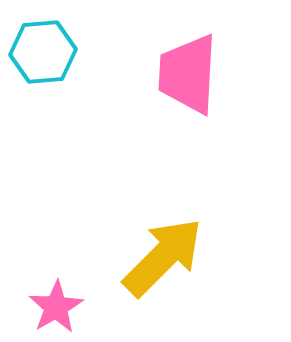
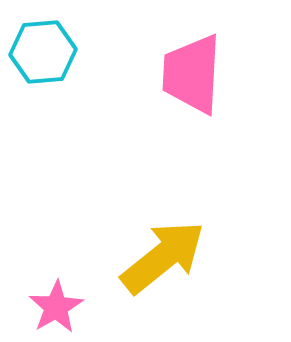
pink trapezoid: moved 4 px right
yellow arrow: rotated 6 degrees clockwise
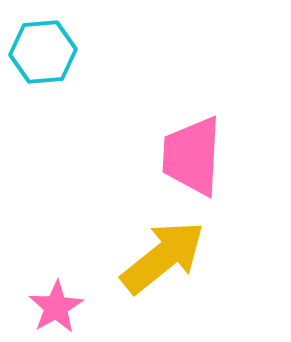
pink trapezoid: moved 82 px down
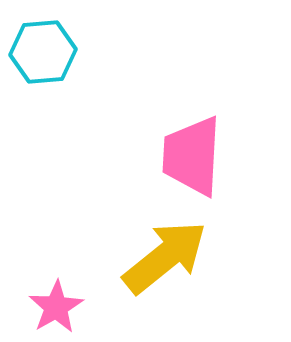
yellow arrow: moved 2 px right
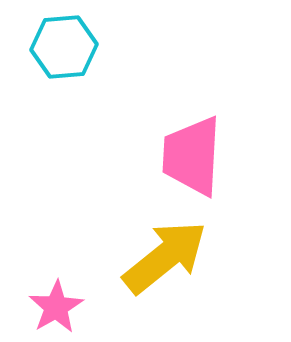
cyan hexagon: moved 21 px right, 5 px up
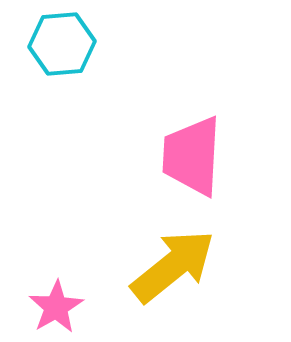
cyan hexagon: moved 2 px left, 3 px up
yellow arrow: moved 8 px right, 9 px down
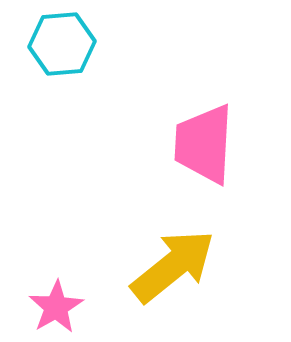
pink trapezoid: moved 12 px right, 12 px up
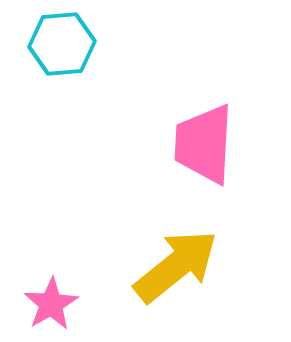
yellow arrow: moved 3 px right
pink star: moved 5 px left, 3 px up
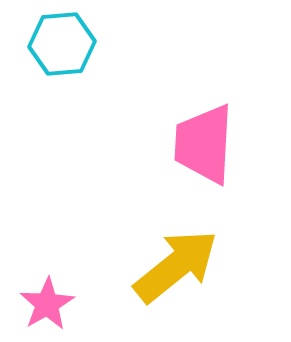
pink star: moved 4 px left
